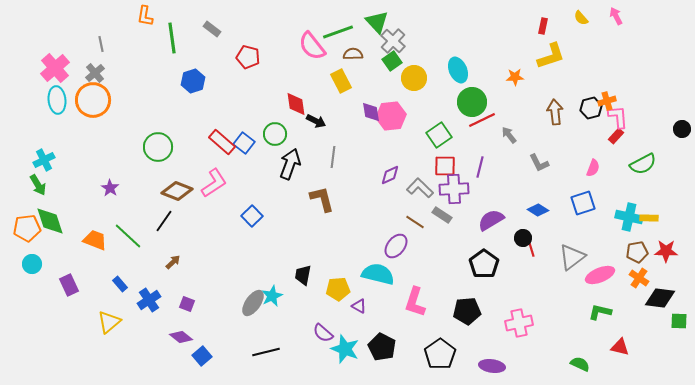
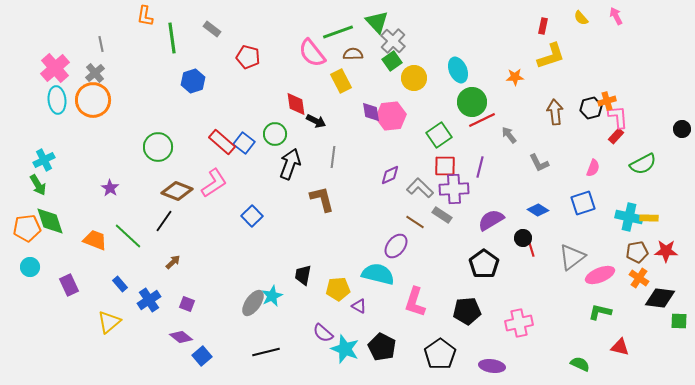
pink semicircle at (312, 46): moved 7 px down
cyan circle at (32, 264): moved 2 px left, 3 px down
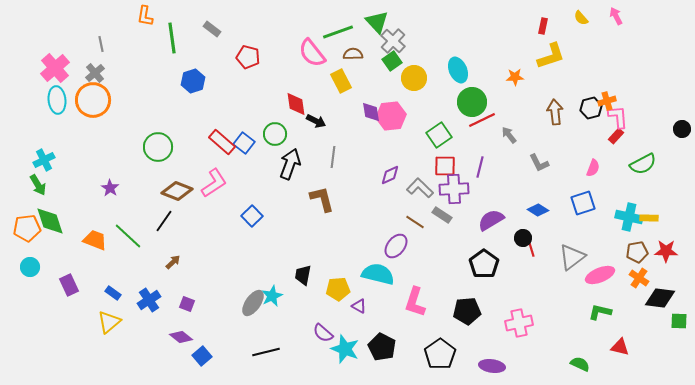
blue rectangle at (120, 284): moved 7 px left, 9 px down; rotated 14 degrees counterclockwise
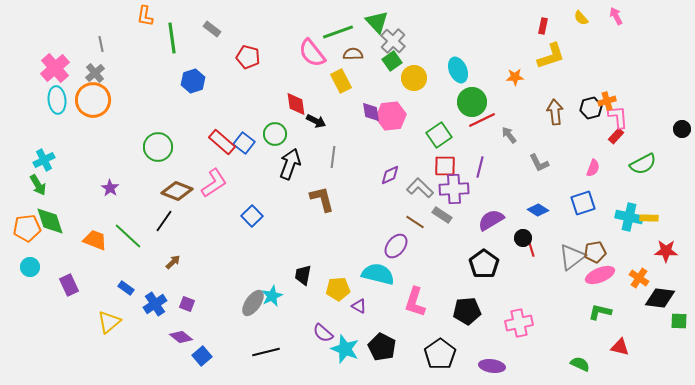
brown pentagon at (637, 252): moved 42 px left
blue rectangle at (113, 293): moved 13 px right, 5 px up
blue cross at (149, 300): moved 6 px right, 4 px down
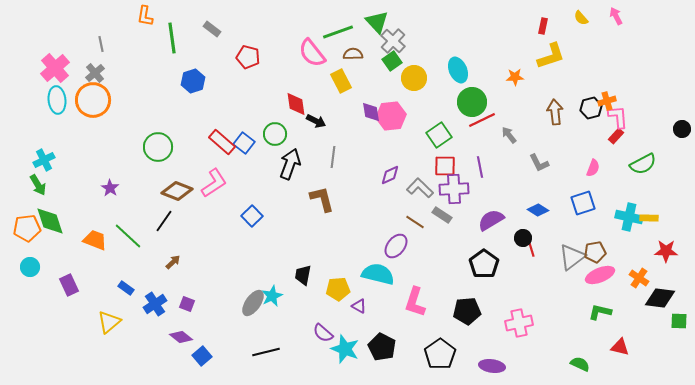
purple line at (480, 167): rotated 25 degrees counterclockwise
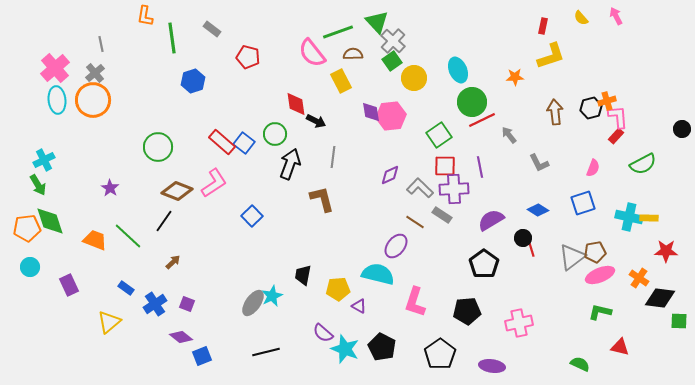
blue square at (202, 356): rotated 18 degrees clockwise
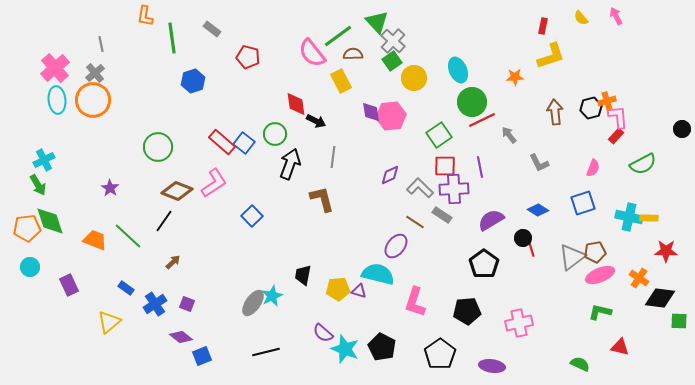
green line at (338, 32): moved 4 px down; rotated 16 degrees counterclockwise
purple triangle at (359, 306): moved 15 px up; rotated 14 degrees counterclockwise
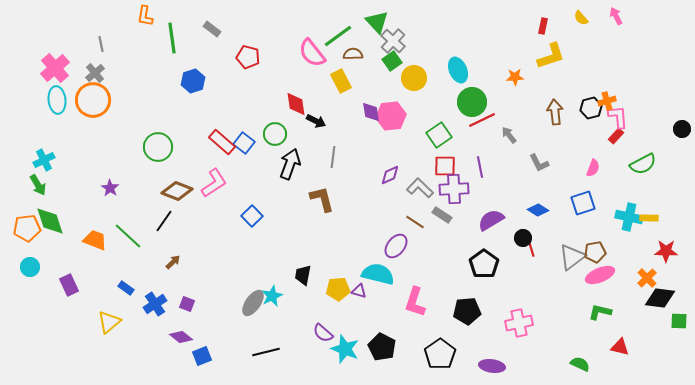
orange cross at (639, 278): moved 8 px right; rotated 12 degrees clockwise
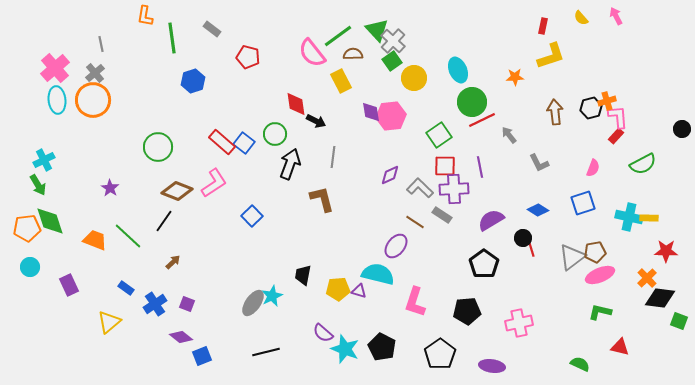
green triangle at (377, 22): moved 8 px down
green square at (679, 321): rotated 18 degrees clockwise
